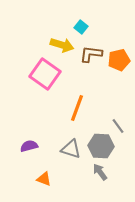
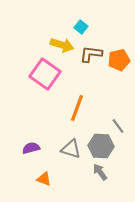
purple semicircle: moved 2 px right, 2 px down
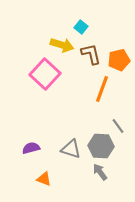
brown L-shape: rotated 70 degrees clockwise
pink square: rotated 8 degrees clockwise
orange line: moved 25 px right, 19 px up
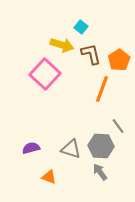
orange pentagon: rotated 20 degrees counterclockwise
orange triangle: moved 5 px right, 2 px up
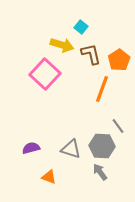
gray hexagon: moved 1 px right
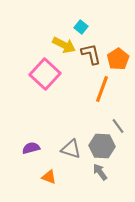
yellow arrow: moved 2 px right; rotated 10 degrees clockwise
orange pentagon: moved 1 px left, 1 px up
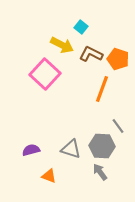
yellow arrow: moved 2 px left
brown L-shape: rotated 50 degrees counterclockwise
orange pentagon: rotated 20 degrees counterclockwise
purple semicircle: moved 2 px down
orange triangle: moved 1 px up
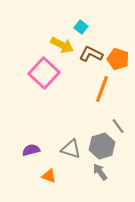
pink square: moved 1 px left, 1 px up
gray hexagon: rotated 20 degrees counterclockwise
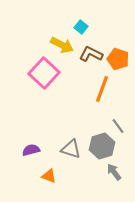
gray arrow: moved 14 px right
